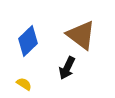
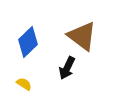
brown triangle: moved 1 px right, 1 px down
blue diamond: moved 1 px down
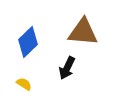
brown triangle: moved 1 px right, 4 px up; rotated 32 degrees counterclockwise
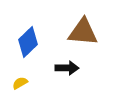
black arrow: rotated 115 degrees counterclockwise
yellow semicircle: moved 4 px left, 1 px up; rotated 63 degrees counterclockwise
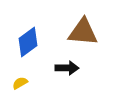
blue diamond: rotated 8 degrees clockwise
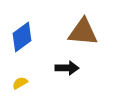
blue diamond: moved 6 px left, 5 px up
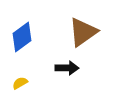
brown triangle: rotated 40 degrees counterclockwise
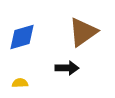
blue diamond: rotated 20 degrees clockwise
yellow semicircle: rotated 28 degrees clockwise
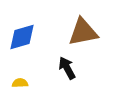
brown triangle: rotated 24 degrees clockwise
black arrow: rotated 120 degrees counterclockwise
